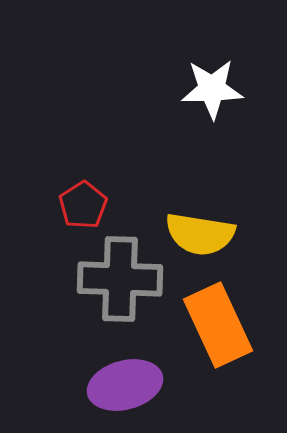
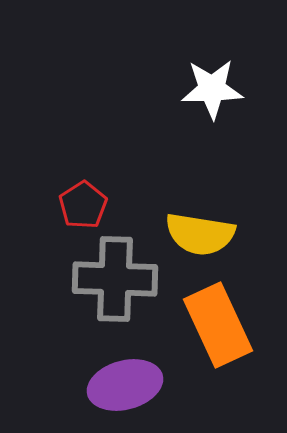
gray cross: moved 5 px left
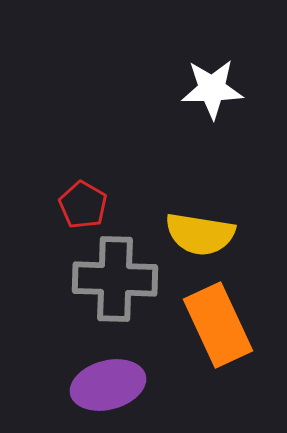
red pentagon: rotated 9 degrees counterclockwise
purple ellipse: moved 17 px left
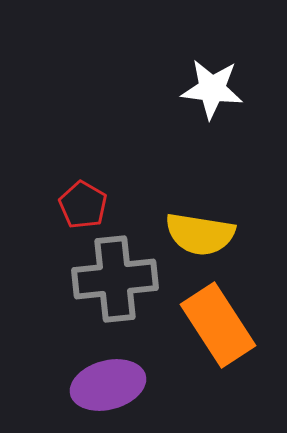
white star: rotated 8 degrees clockwise
gray cross: rotated 8 degrees counterclockwise
orange rectangle: rotated 8 degrees counterclockwise
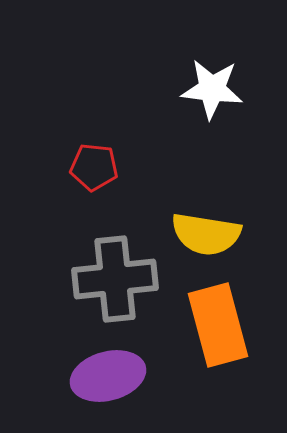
red pentagon: moved 11 px right, 38 px up; rotated 24 degrees counterclockwise
yellow semicircle: moved 6 px right
orange rectangle: rotated 18 degrees clockwise
purple ellipse: moved 9 px up
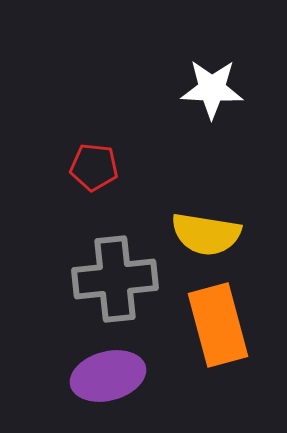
white star: rotated 4 degrees counterclockwise
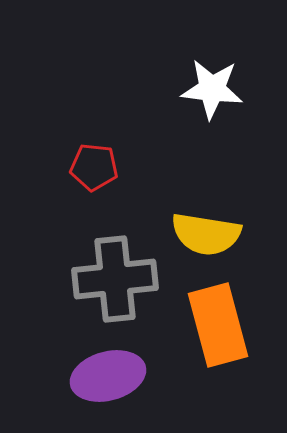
white star: rotated 4 degrees clockwise
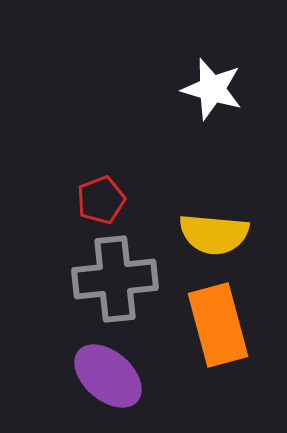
white star: rotated 10 degrees clockwise
red pentagon: moved 7 px right, 33 px down; rotated 27 degrees counterclockwise
yellow semicircle: moved 8 px right; rotated 4 degrees counterclockwise
purple ellipse: rotated 56 degrees clockwise
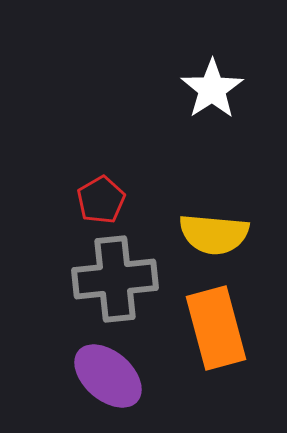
white star: rotated 22 degrees clockwise
red pentagon: rotated 9 degrees counterclockwise
orange rectangle: moved 2 px left, 3 px down
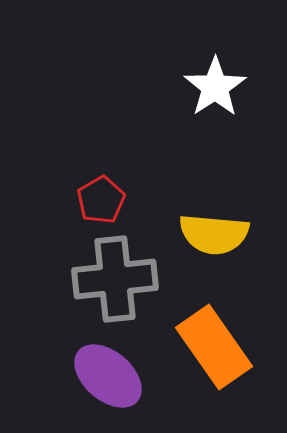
white star: moved 3 px right, 2 px up
orange rectangle: moved 2 px left, 19 px down; rotated 20 degrees counterclockwise
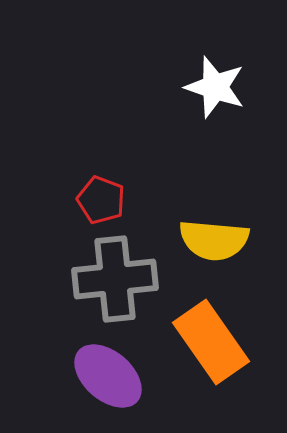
white star: rotated 20 degrees counterclockwise
red pentagon: rotated 21 degrees counterclockwise
yellow semicircle: moved 6 px down
orange rectangle: moved 3 px left, 5 px up
